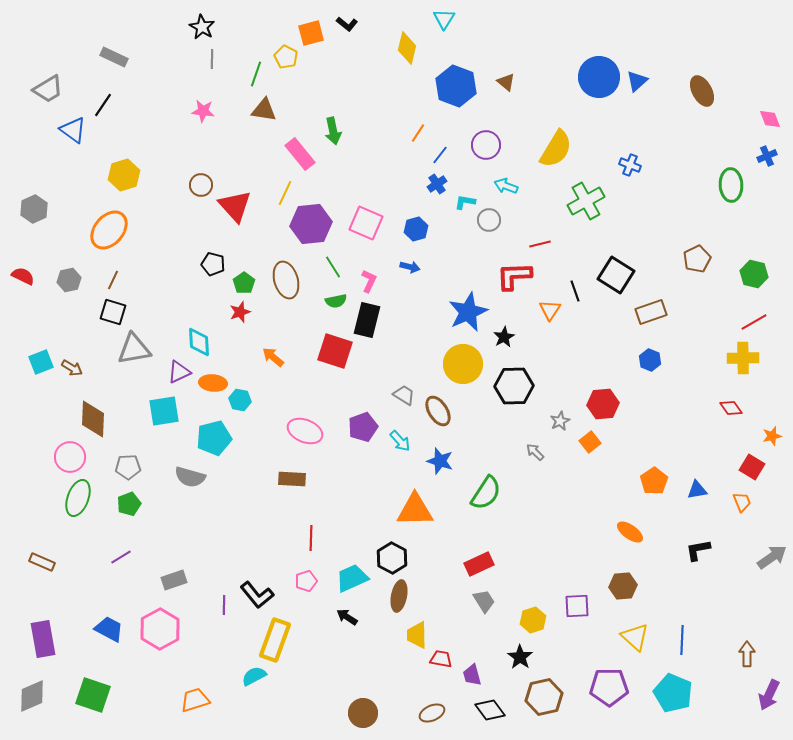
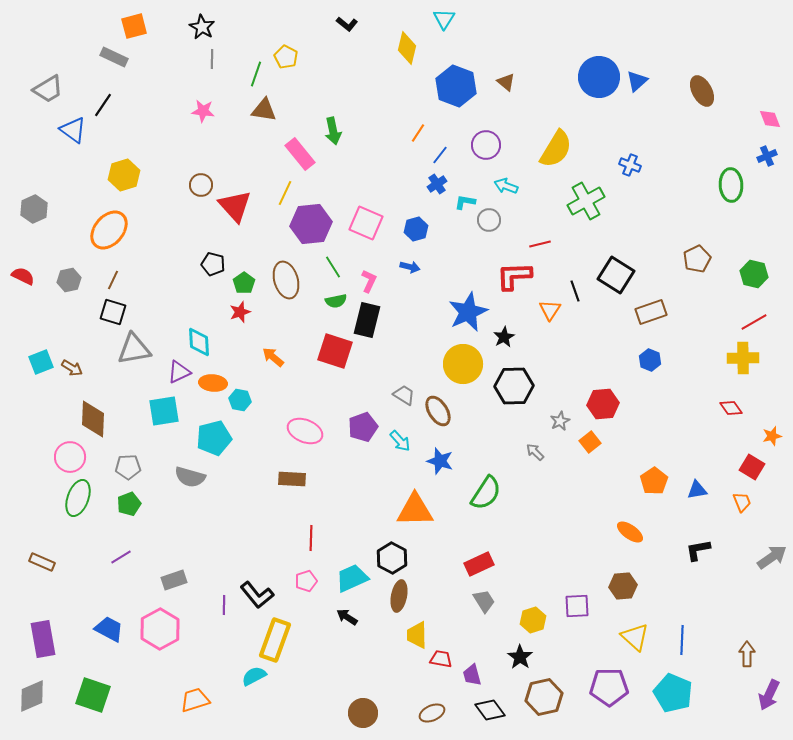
orange square at (311, 33): moved 177 px left, 7 px up
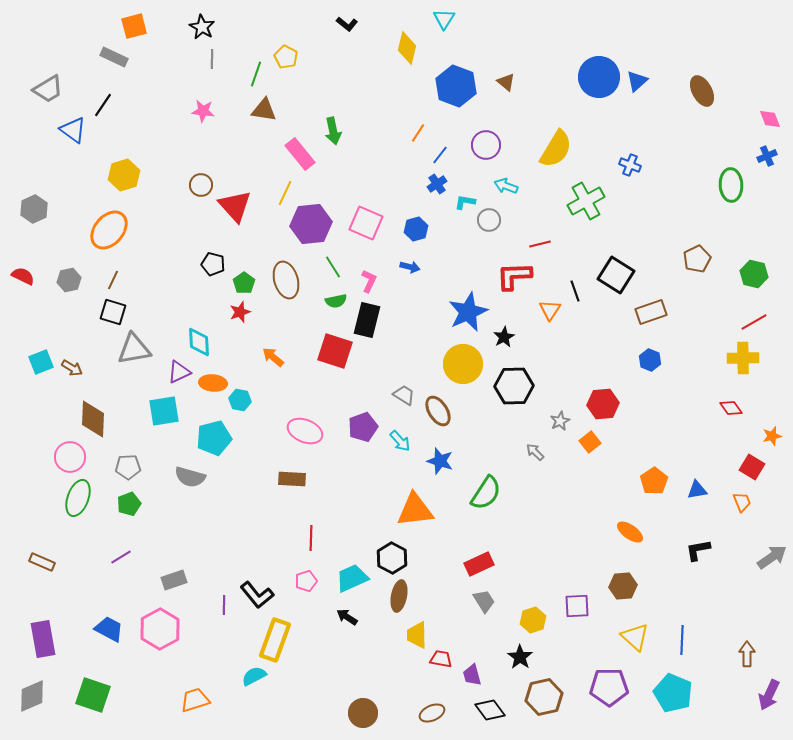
orange triangle at (415, 510): rotated 6 degrees counterclockwise
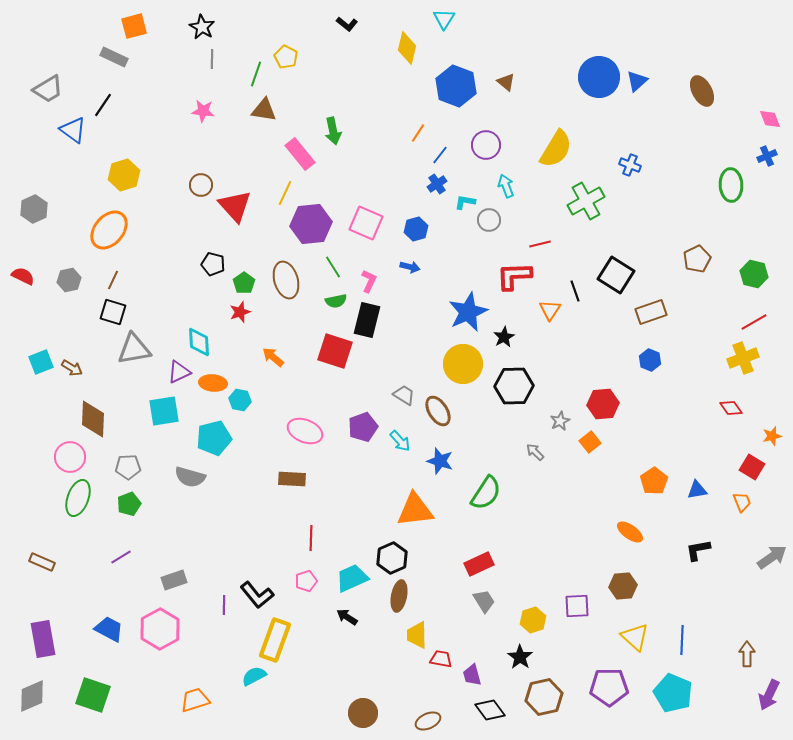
cyan arrow at (506, 186): rotated 50 degrees clockwise
yellow cross at (743, 358): rotated 20 degrees counterclockwise
black hexagon at (392, 558): rotated 8 degrees clockwise
brown ellipse at (432, 713): moved 4 px left, 8 px down
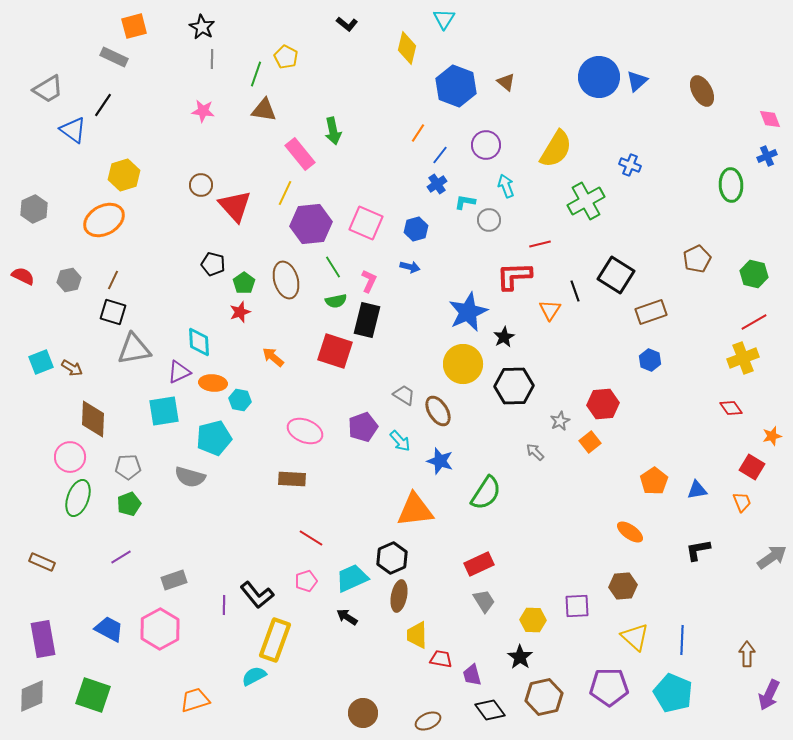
orange ellipse at (109, 230): moved 5 px left, 10 px up; rotated 21 degrees clockwise
red line at (311, 538): rotated 60 degrees counterclockwise
yellow hexagon at (533, 620): rotated 20 degrees clockwise
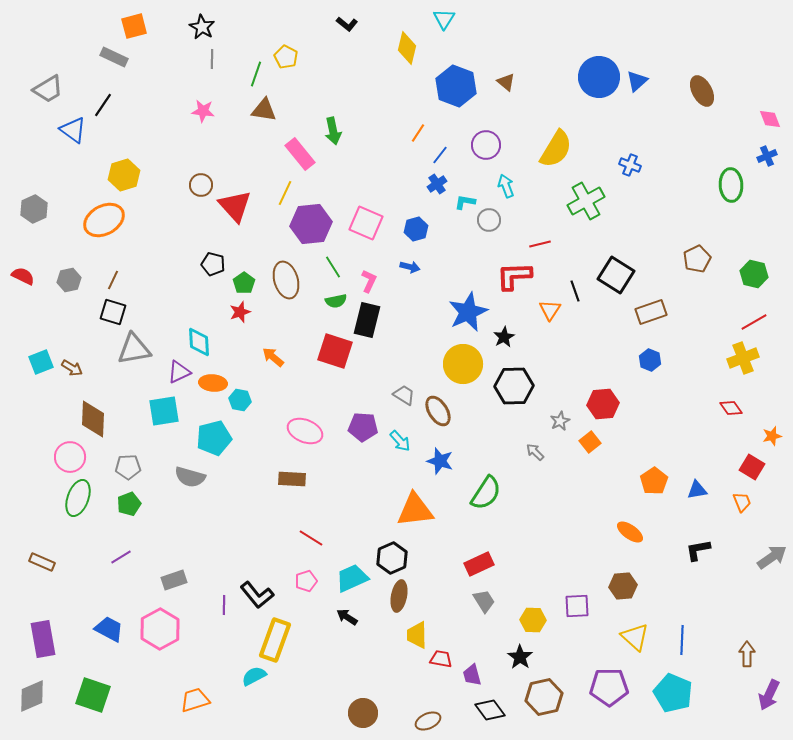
purple pentagon at (363, 427): rotated 24 degrees clockwise
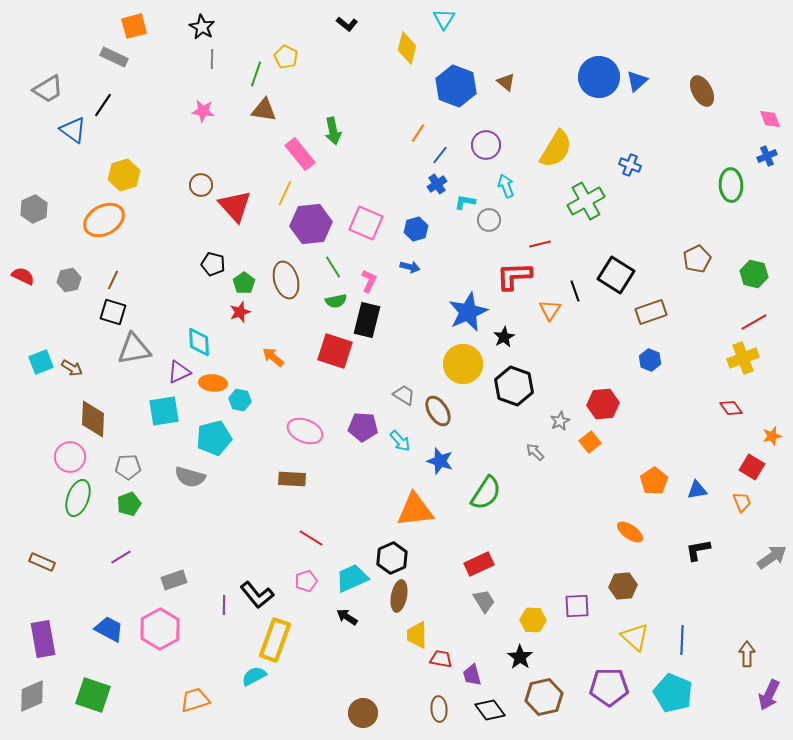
black hexagon at (514, 386): rotated 21 degrees clockwise
brown ellipse at (428, 721): moved 11 px right, 12 px up; rotated 70 degrees counterclockwise
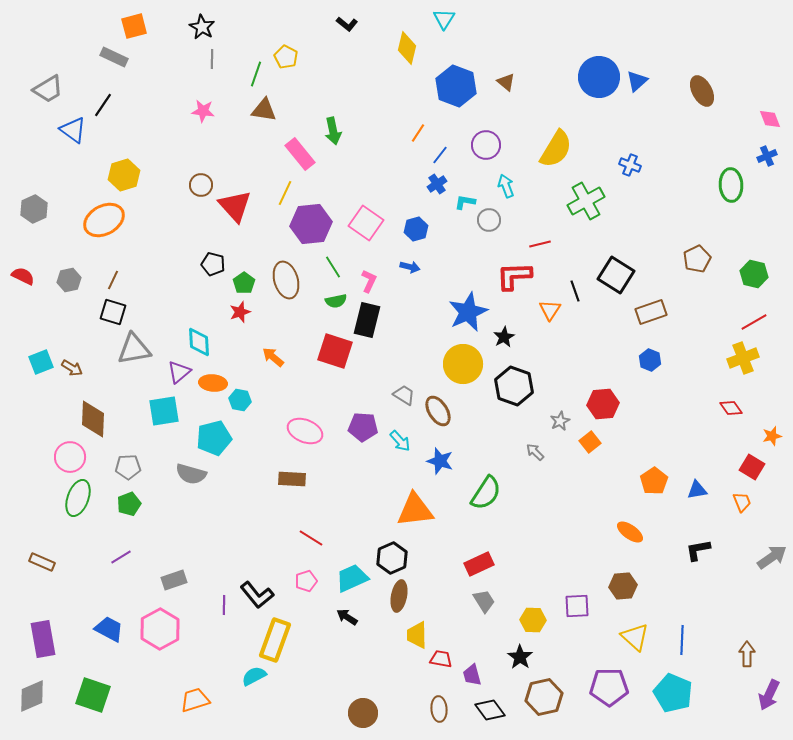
pink square at (366, 223): rotated 12 degrees clockwise
purple triangle at (179, 372): rotated 15 degrees counterclockwise
gray semicircle at (190, 477): moved 1 px right, 3 px up
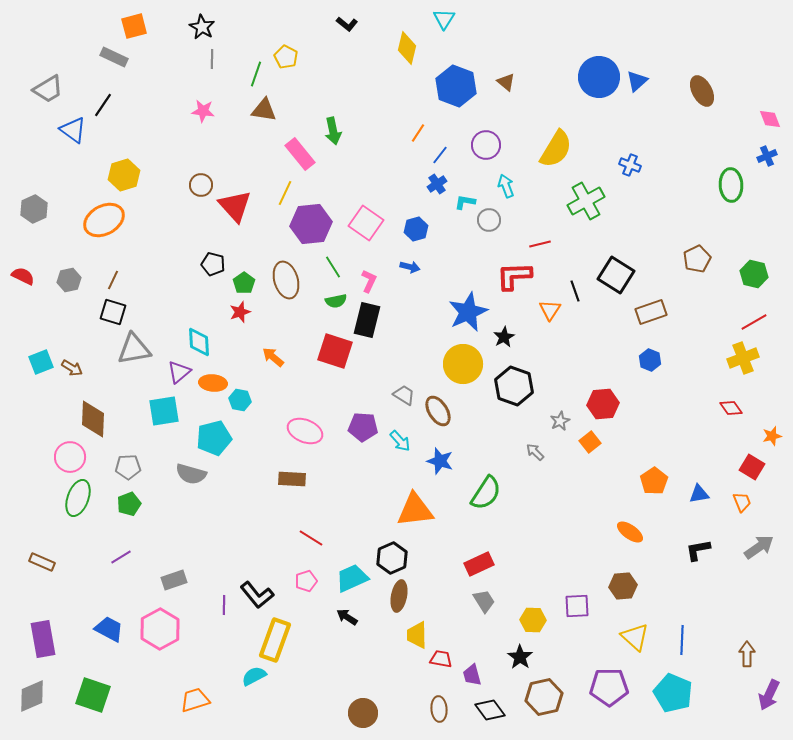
blue triangle at (697, 490): moved 2 px right, 4 px down
gray arrow at (772, 557): moved 13 px left, 10 px up
